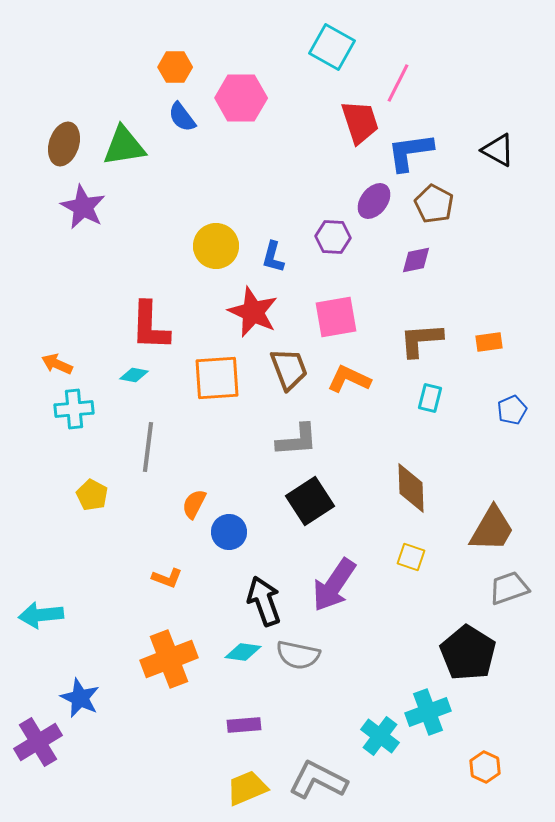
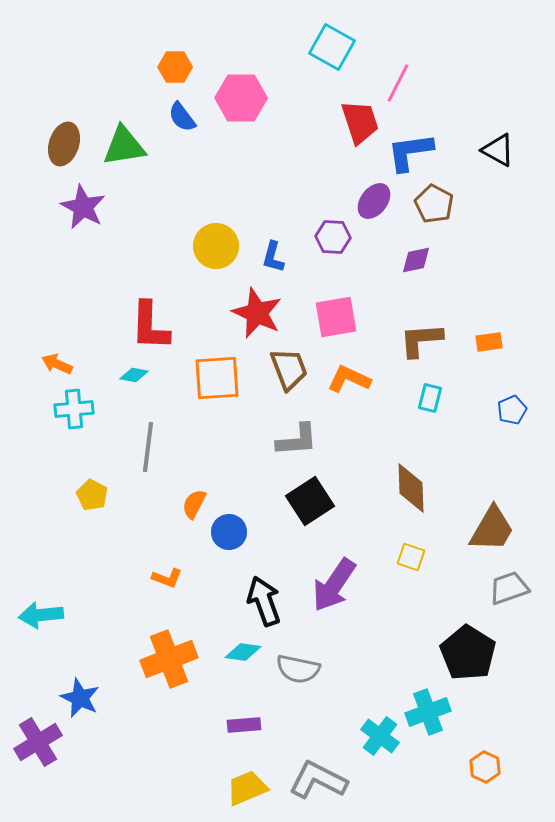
red star at (253, 312): moved 4 px right, 1 px down
gray semicircle at (298, 655): moved 14 px down
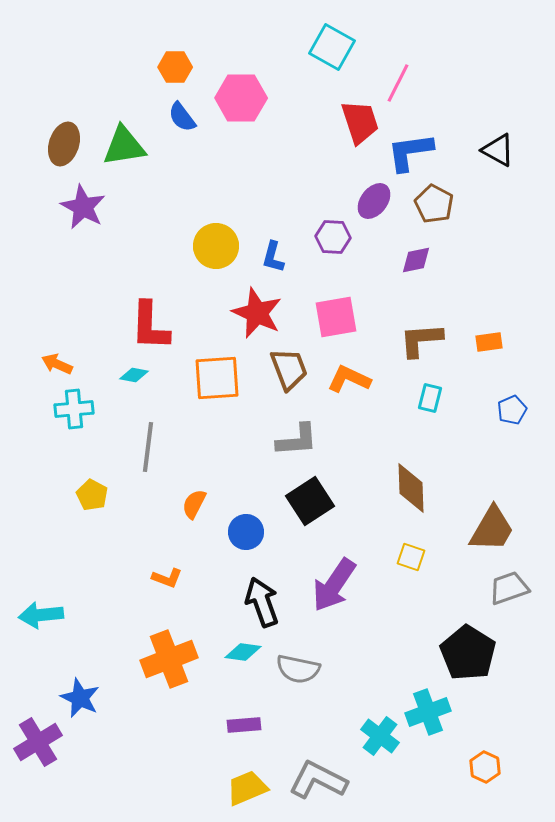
blue circle at (229, 532): moved 17 px right
black arrow at (264, 601): moved 2 px left, 1 px down
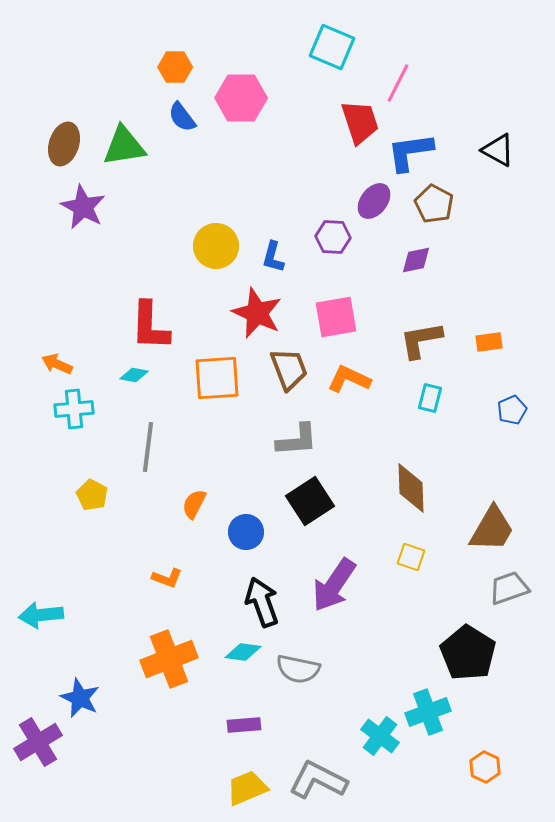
cyan square at (332, 47): rotated 6 degrees counterclockwise
brown L-shape at (421, 340): rotated 6 degrees counterclockwise
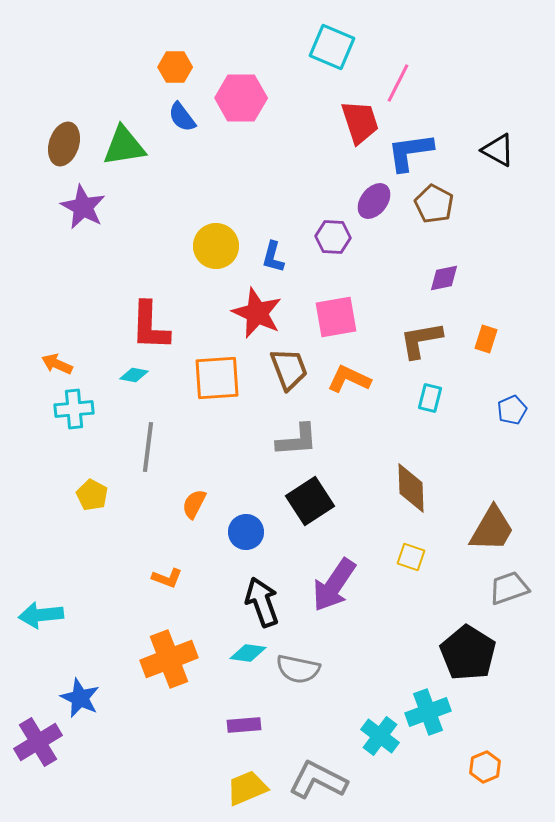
purple diamond at (416, 260): moved 28 px right, 18 px down
orange rectangle at (489, 342): moved 3 px left, 3 px up; rotated 64 degrees counterclockwise
cyan diamond at (243, 652): moved 5 px right, 1 px down
orange hexagon at (485, 767): rotated 12 degrees clockwise
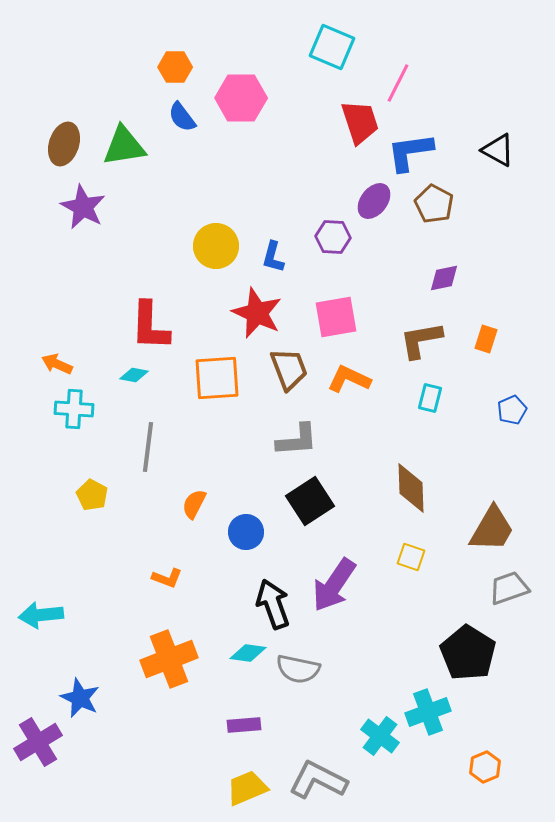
cyan cross at (74, 409): rotated 9 degrees clockwise
black arrow at (262, 602): moved 11 px right, 2 px down
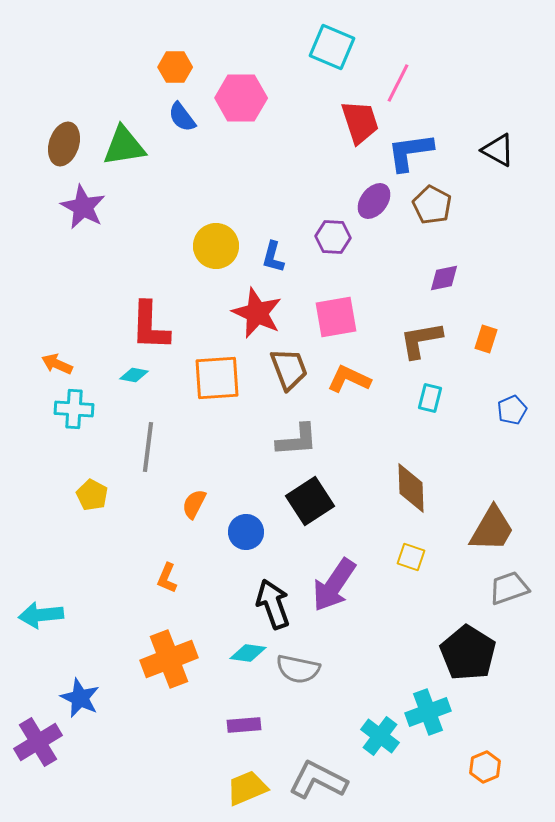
brown pentagon at (434, 204): moved 2 px left, 1 px down
orange L-shape at (167, 578): rotated 92 degrees clockwise
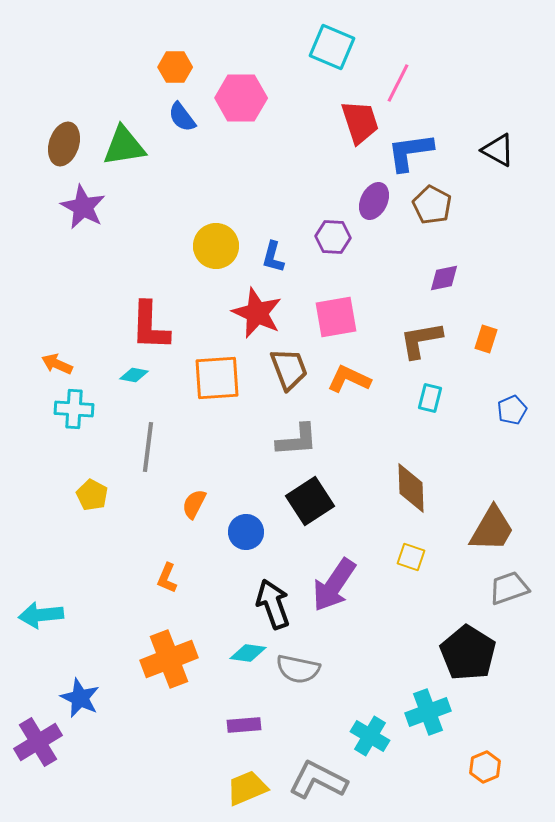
purple ellipse at (374, 201): rotated 12 degrees counterclockwise
cyan cross at (380, 736): moved 10 px left; rotated 6 degrees counterclockwise
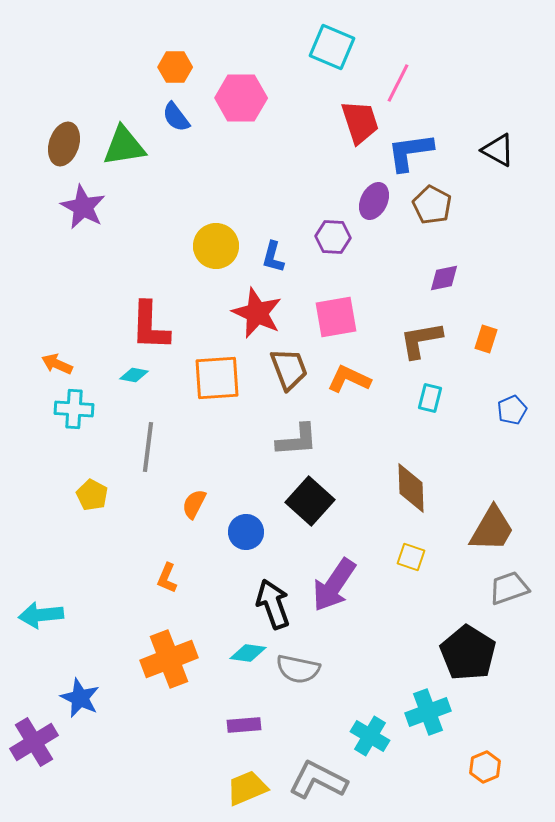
blue semicircle at (182, 117): moved 6 px left
black square at (310, 501): rotated 15 degrees counterclockwise
purple cross at (38, 742): moved 4 px left
